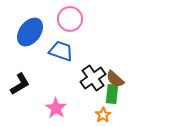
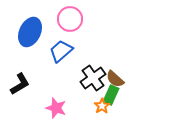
blue ellipse: rotated 12 degrees counterclockwise
blue trapezoid: rotated 60 degrees counterclockwise
green rectangle: moved 1 px left, 1 px down; rotated 18 degrees clockwise
pink star: rotated 15 degrees counterclockwise
orange star: moved 1 px left, 9 px up
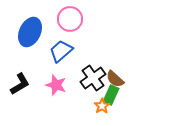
pink star: moved 23 px up
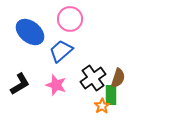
blue ellipse: rotated 76 degrees counterclockwise
brown semicircle: moved 3 px right, 1 px up; rotated 114 degrees counterclockwise
green rectangle: rotated 24 degrees counterclockwise
